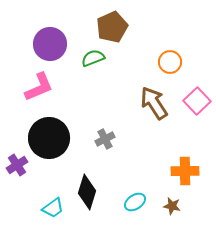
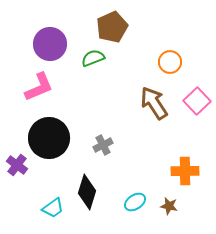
gray cross: moved 2 px left, 6 px down
purple cross: rotated 20 degrees counterclockwise
brown star: moved 3 px left
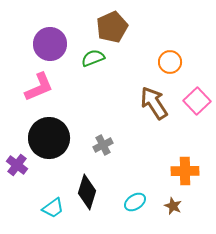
brown star: moved 4 px right; rotated 12 degrees clockwise
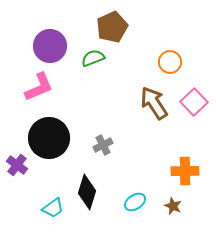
purple circle: moved 2 px down
pink square: moved 3 px left, 1 px down
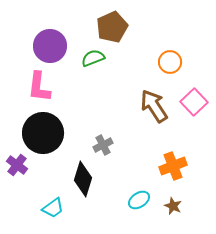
pink L-shape: rotated 120 degrees clockwise
brown arrow: moved 3 px down
black circle: moved 6 px left, 5 px up
orange cross: moved 12 px left, 5 px up; rotated 20 degrees counterclockwise
black diamond: moved 4 px left, 13 px up
cyan ellipse: moved 4 px right, 2 px up
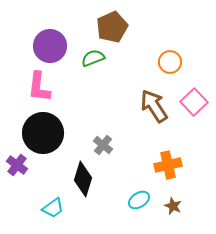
gray cross: rotated 24 degrees counterclockwise
orange cross: moved 5 px left, 1 px up; rotated 8 degrees clockwise
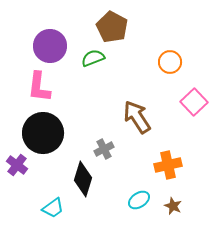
brown pentagon: rotated 20 degrees counterclockwise
brown arrow: moved 17 px left, 11 px down
gray cross: moved 1 px right, 4 px down; rotated 24 degrees clockwise
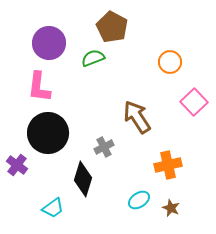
purple circle: moved 1 px left, 3 px up
black circle: moved 5 px right
gray cross: moved 2 px up
brown star: moved 2 px left, 2 px down
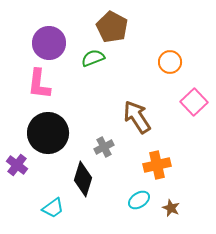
pink L-shape: moved 3 px up
orange cross: moved 11 px left
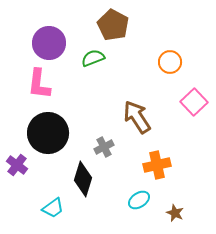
brown pentagon: moved 1 px right, 2 px up
brown star: moved 4 px right, 5 px down
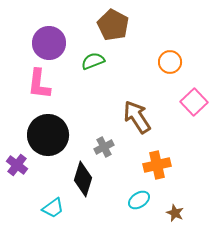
green semicircle: moved 3 px down
black circle: moved 2 px down
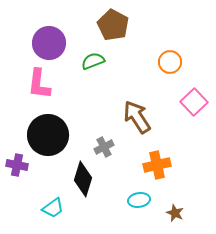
purple cross: rotated 25 degrees counterclockwise
cyan ellipse: rotated 25 degrees clockwise
